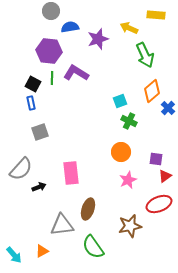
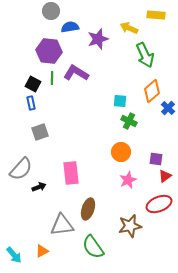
cyan square: rotated 24 degrees clockwise
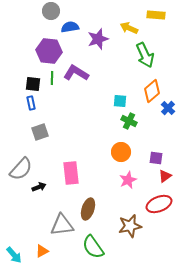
black square: rotated 21 degrees counterclockwise
purple square: moved 1 px up
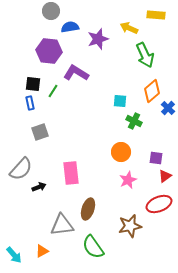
green line: moved 1 px right, 13 px down; rotated 32 degrees clockwise
blue rectangle: moved 1 px left
green cross: moved 5 px right
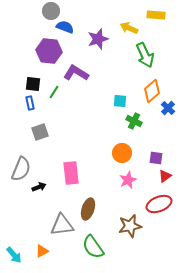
blue semicircle: moved 5 px left; rotated 30 degrees clockwise
green line: moved 1 px right, 1 px down
orange circle: moved 1 px right, 1 px down
gray semicircle: rotated 20 degrees counterclockwise
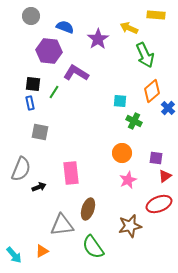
gray circle: moved 20 px left, 5 px down
purple star: rotated 15 degrees counterclockwise
gray square: rotated 30 degrees clockwise
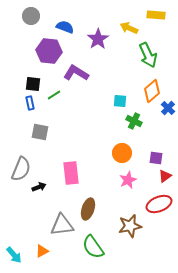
green arrow: moved 3 px right
green line: moved 3 px down; rotated 24 degrees clockwise
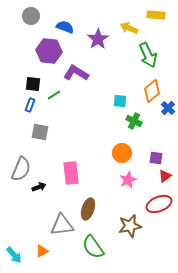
blue rectangle: moved 2 px down; rotated 32 degrees clockwise
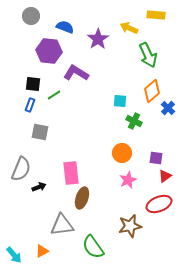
brown ellipse: moved 6 px left, 11 px up
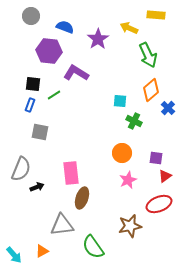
orange diamond: moved 1 px left, 1 px up
black arrow: moved 2 px left
